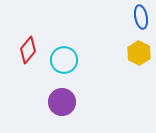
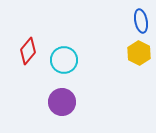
blue ellipse: moved 4 px down
red diamond: moved 1 px down
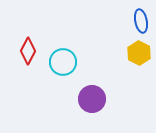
red diamond: rotated 12 degrees counterclockwise
cyan circle: moved 1 px left, 2 px down
purple circle: moved 30 px right, 3 px up
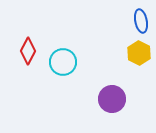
purple circle: moved 20 px right
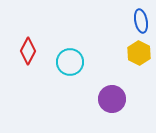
cyan circle: moved 7 px right
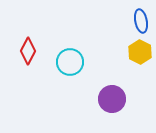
yellow hexagon: moved 1 px right, 1 px up
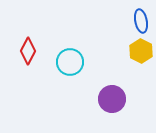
yellow hexagon: moved 1 px right, 1 px up
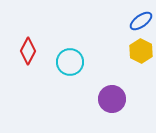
blue ellipse: rotated 65 degrees clockwise
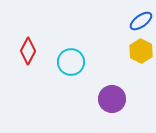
cyan circle: moved 1 px right
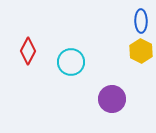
blue ellipse: rotated 55 degrees counterclockwise
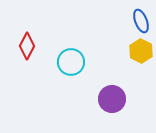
blue ellipse: rotated 20 degrees counterclockwise
red diamond: moved 1 px left, 5 px up
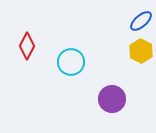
blue ellipse: rotated 70 degrees clockwise
